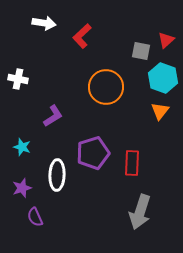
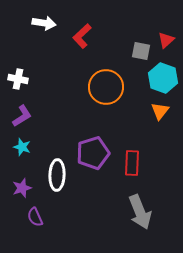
purple L-shape: moved 31 px left
gray arrow: rotated 40 degrees counterclockwise
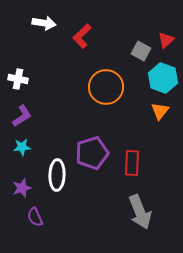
gray square: rotated 18 degrees clockwise
cyan star: rotated 24 degrees counterclockwise
purple pentagon: moved 1 px left
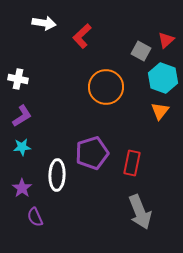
red rectangle: rotated 10 degrees clockwise
purple star: rotated 18 degrees counterclockwise
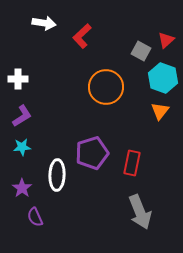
white cross: rotated 12 degrees counterclockwise
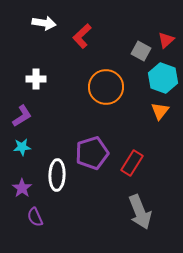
white cross: moved 18 px right
red rectangle: rotated 20 degrees clockwise
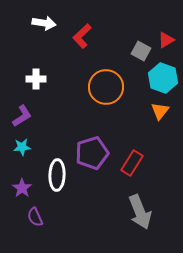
red triangle: rotated 12 degrees clockwise
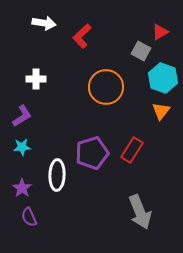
red triangle: moved 6 px left, 8 px up
orange triangle: moved 1 px right
red rectangle: moved 13 px up
purple semicircle: moved 6 px left
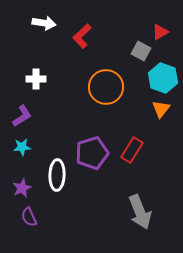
orange triangle: moved 2 px up
purple star: rotated 12 degrees clockwise
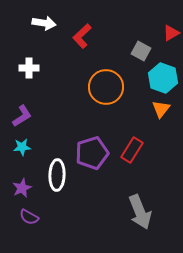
red triangle: moved 11 px right, 1 px down
white cross: moved 7 px left, 11 px up
purple semicircle: rotated 36 degrees counterclockwise
